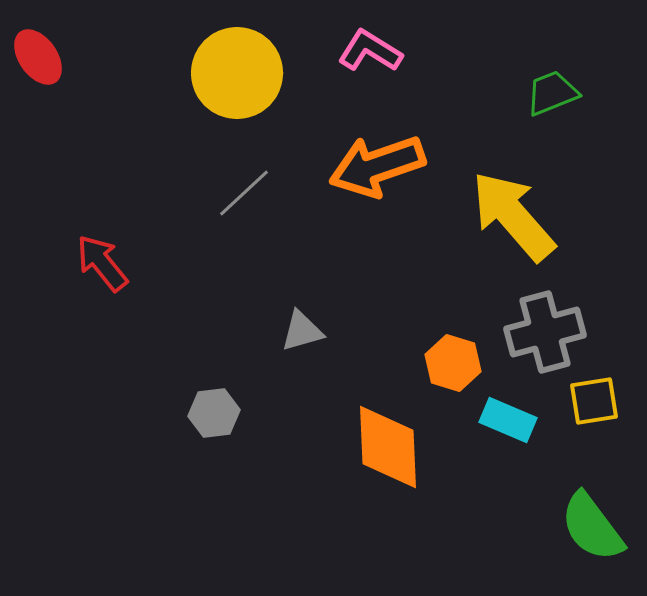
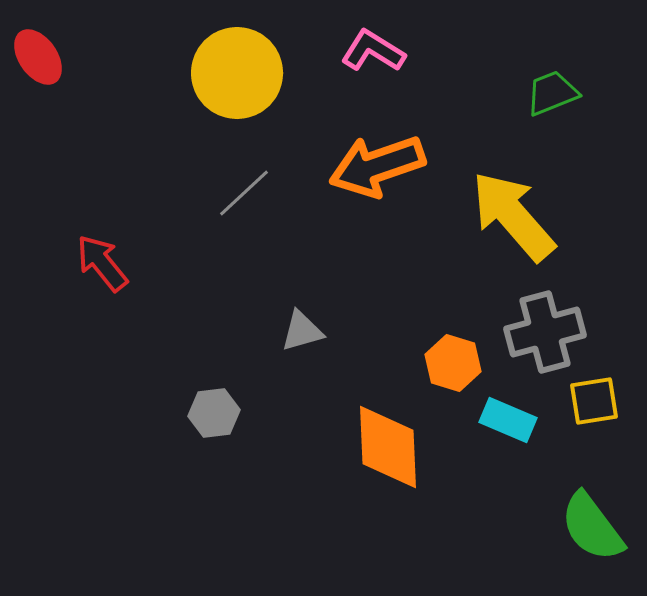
pink L-shape: moved 3 px right
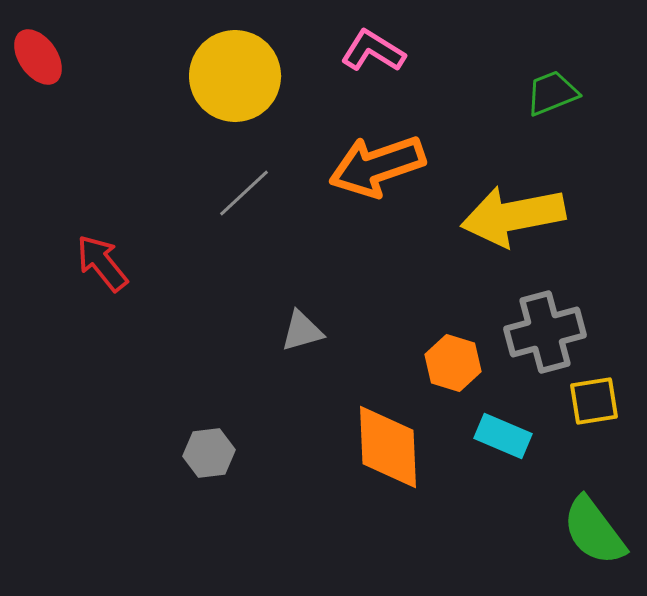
yellow circle: moved 2 px left, 3 px down
yellow arrow: rotated 60 degrees counterclockwise
gray hexagon: moved 5 px left, 40 px down
cyan rectangle: moved 5 px left, 16 px down
green semicircle: moved 2 px right, 4 px down
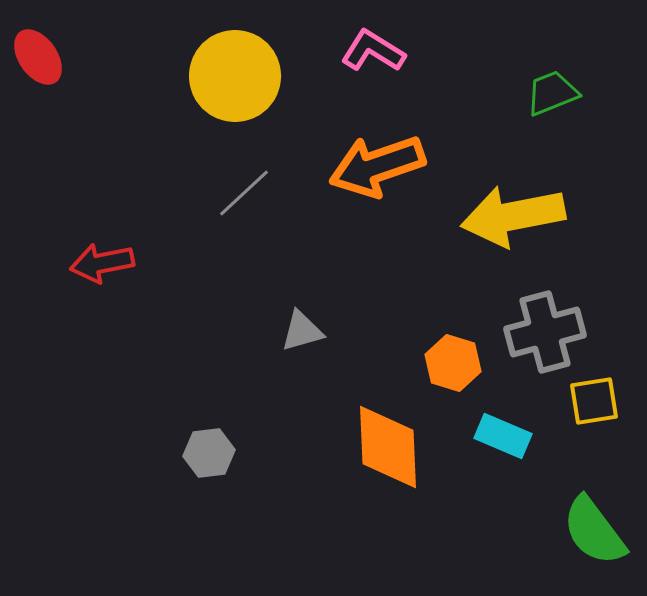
red arrow: rotated 62 degrees counterclockwise
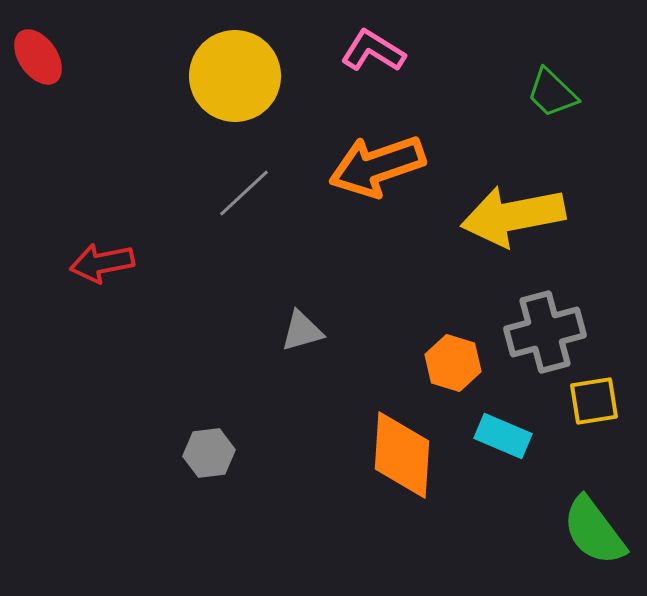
green trapezoid: rotated 114 degrees counterclockwise
orange diamond: moved 14 px right, 8 px down; rotated 6 degrees clockwise
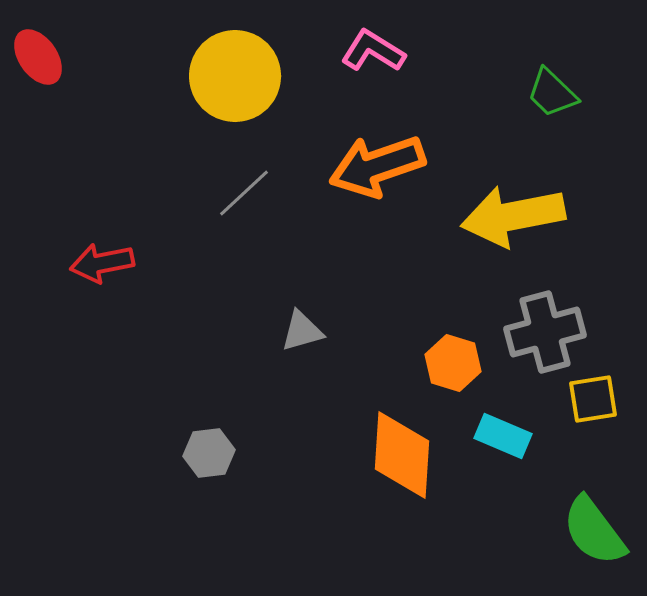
yellow square: moved 1 px left, 2 px up
